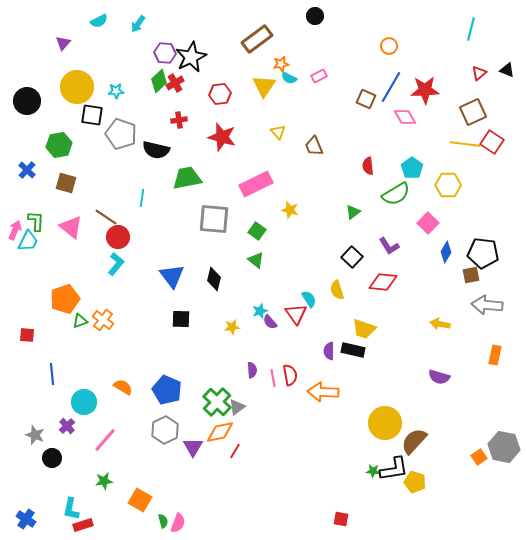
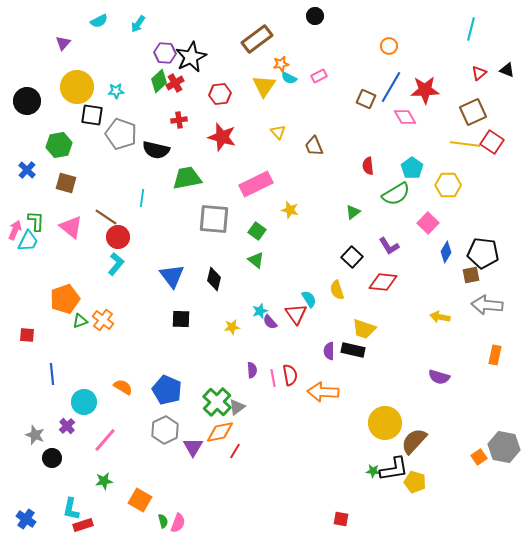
yellow arrow at (440, 324): moved 7 px up
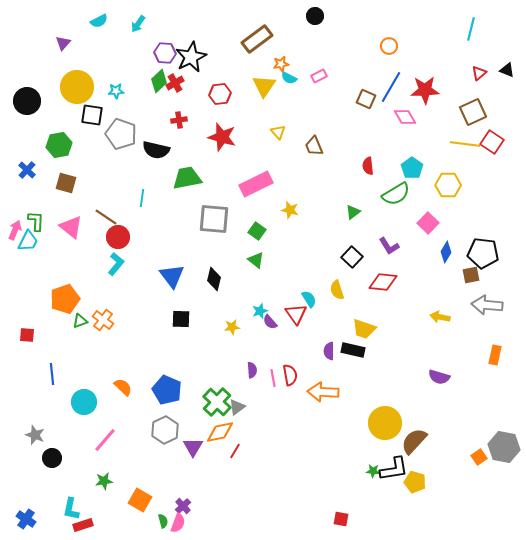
orange semicircle at (123, 387): rotated 12 degrees clockwise
purple cross at (67, 426): moved 116 px right, 80 px down
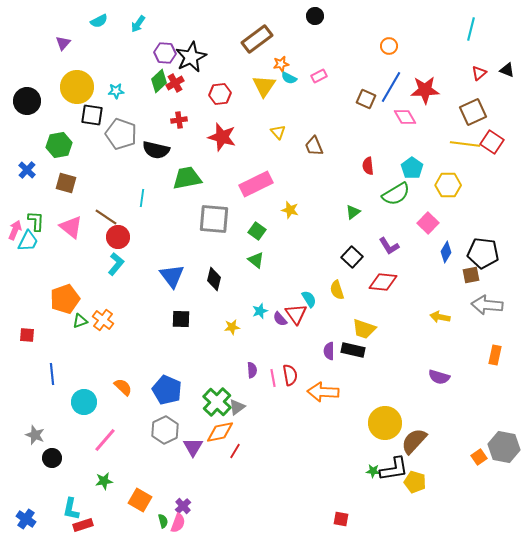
purple semicircle at (270, 322): moved 10 px right, 3 px up
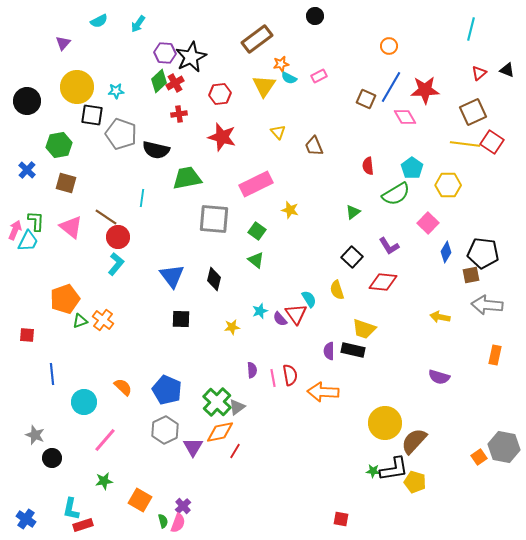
red cross at (179, 120): moved 6 px up
